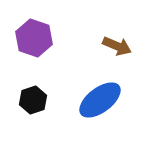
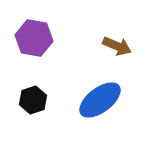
purple hexagon: rotated 9 degrees counterclockwise
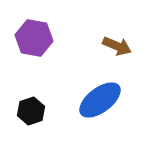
black hexagon: moved 2 px left, 11 px down
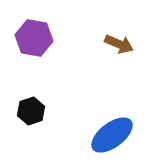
brown arrow: moved 2 px right, 2 px up
blue ellipse: moved 12 px right, 35 px down
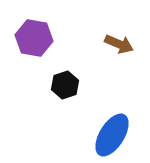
black hexagon: moved 34 px right, 26 px up
blue ellipse: rotated 21 degrees counterclockwise
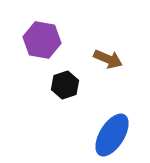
purple hexagon: moved 8 px right, 2 px down
brown arrow: moved 11 px left, 15 px down
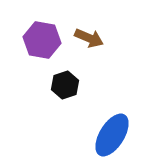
brown arrow: moved 19 px left, 21 px up
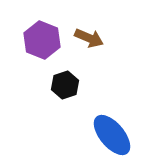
purple hexagon: rotated 12 degrees clockwise
blue ellipse: rotated 72 degrees counterclockwise
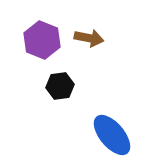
brown arrow: rotated 12 degrees counterclockwise
black hexagon: moved 5 px left, 1 px down; rotated 12 degrees clockwise
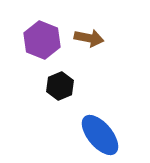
black hexagon: rotated 16 degrees counterclockwise
blue ellipse: moved 12 px left
